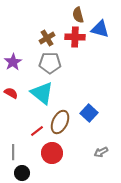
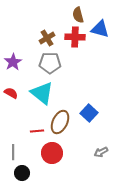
red line: rotated 32 degrees clockwise
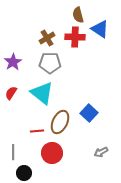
blue triangle: rotated 18 degrees clockwise
red semicircle: rotated 88 degrees counterclockwise
black circle: moved 2 px right
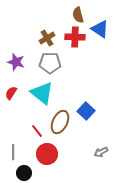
purple star: moved 3 px right; rotated 24 degrees counterclockwise
blue square: moved 3 px left, 2 px up
red line: rotated 56 degrees clockwise
red circle: moved 5 px left, 1 px down
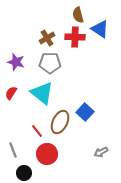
blue square: moved 1 px left, 1 px down
gray line: moved 2 px up; rotated 21 degrees counterclockwise
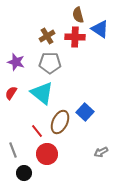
brown cross: moved 2 px up
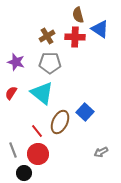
red circle: moved 9 px left
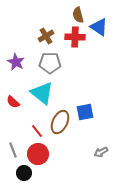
blue triangle: moved 1 px left, 2 px up
brown cross: moved 1 px left
purple star: rotated 12 degrees clockwise
red semicircle: moved 2 px right, 9 px down; rotated 80 degrees counterclockwise
blue square: rotated 36 degrees clockwise
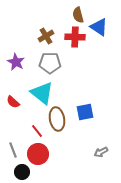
brown ellipse: moved 3 px left, 3 px up; rotated 35 degrees counterclockwise
black circle: moved 2 px left, 1 px up
